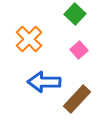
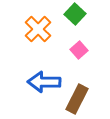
orange cross: moved 9 px right, 10 px up
brown rectangle: rotated 16 degrees counterclockwise
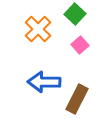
pink square: moved 1 px right, 5 px up
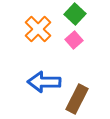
pink square: moved 6 px left, 5 px up
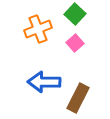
orange cross: rotated 24 degrees clockwise
pink square: moved 1 px right, 3 px down
brown rectangle: moved 1 px right, 1 px up
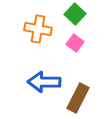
orange cross: rotated 32 degrees clockwise
pink square: rotated 12 degrees counterclockwise
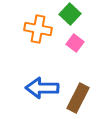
green square: moved 5 px left
blue arrow: moved 2 px left, 6 px down
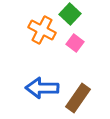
orange cross: moved 4 px right, 1 px down; rotated 16 degrees clockwise
brown rectangle: rotated 8 degrees clockwise
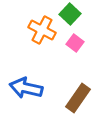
blue arrow: moved 16 px left; rotated 12 degrees clockwise
